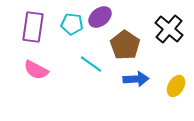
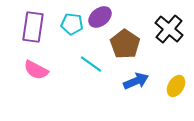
brown pentagon: moved 1 px up
blue arrow: moved 2 px down; rotated 20 degrees counterclockwise
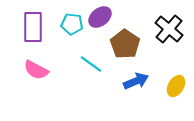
purple rectangle: rotated 8 degrees counterclockwise
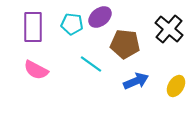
brown pentagon: rotated 28 degrees counterclockwise
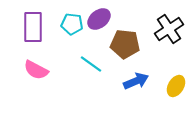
purple ellipse: moved 1 px left, 2 px down
black cross: rotated 16 degrees clockwise
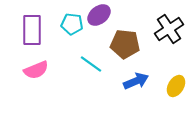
purple ellipse: moved 4 px up
purple rectangle: moved 1 px left, 3 px down
pink semicircle: rotated 50 degrees counterclockwise
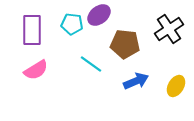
pink semicircle: rotated 10 degrees counterclockwise
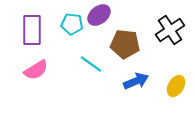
black cross: moved 1 px right, 1 px down
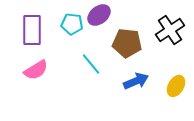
brown pentagon: moved 2 px right, 1 px up
cyan line: rotated 15 degrees clockwise
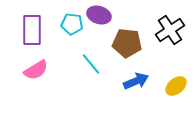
purple ellipse: rotated 55 degrees clockwise
yellow ellipse: rotated 20 degrees clockwise
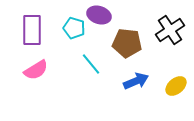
cyan pentagon: moved 2 px right, 4 px down; rotated 10 degrees clockwise
